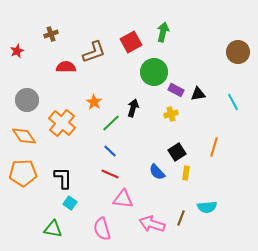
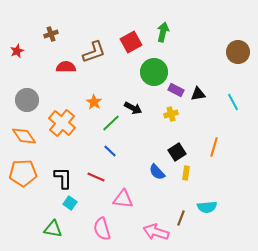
black arrow: rotated 102 degrees clockwise
red line: moved 14 px left, 3 px down
pink arrow: moved 4 px right, 8 px down
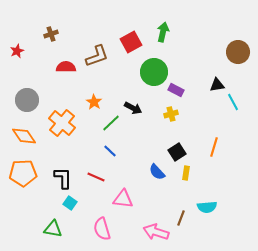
brown L-shape: moved 3 px right, 4 px down
black triangle: moved 19 px right, 9 px up
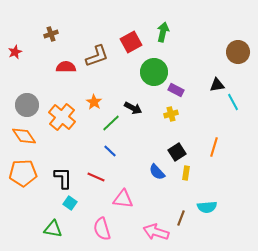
red star: moved 2 px left, 1 px down
gray circle: moved 5 px down
orange cross: moved 6 px up
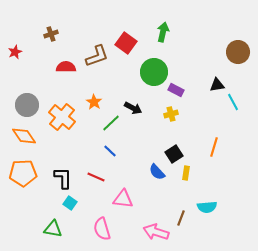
red square: moved 5 px left, 1 px down; rotated 25 degrees counterclockwise
black square: moved 3 px left, 2 px down
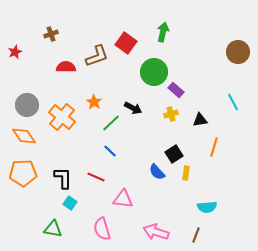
black triangle: moved 17 px left, 35 px down
purple rectangle: rotated 14 degrees clockwise
brown line: moved 15 px right, 17 px down
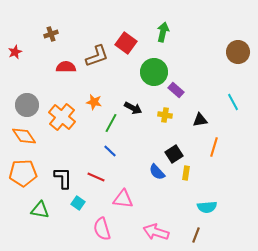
orange star: rotated 21 degrees counterclockwise
yellow cross: moved 6 px left, 1 px down; rotated 24 degrees clockwise
green line: rotated 18 degrees counterclockwise
cyan square: moved 8 px right
green triangle: moved 13 px left, 19 px up
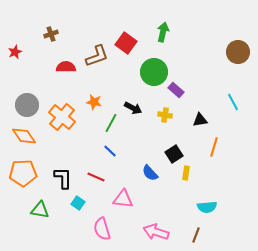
blue semicircle: moved 7 px left, 1 px down
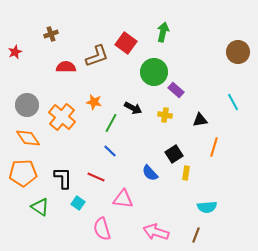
orange diamond: moved 4 px right, 2 px down
green triangle: moved 3 px up; rotated 24 degrees clockwise
